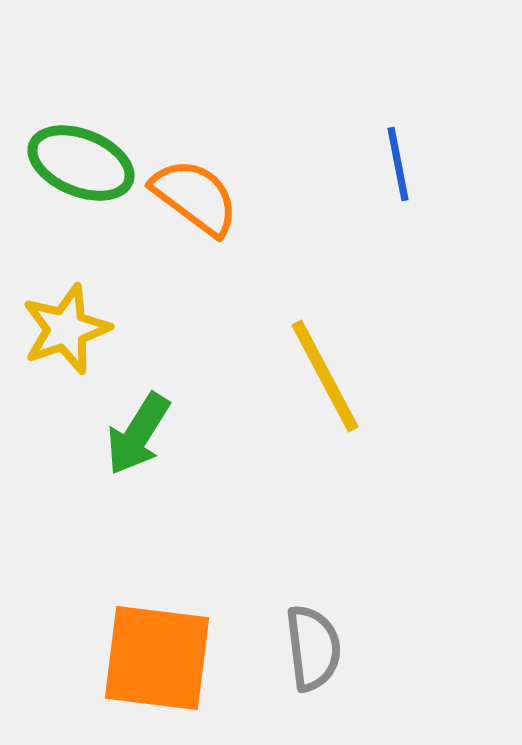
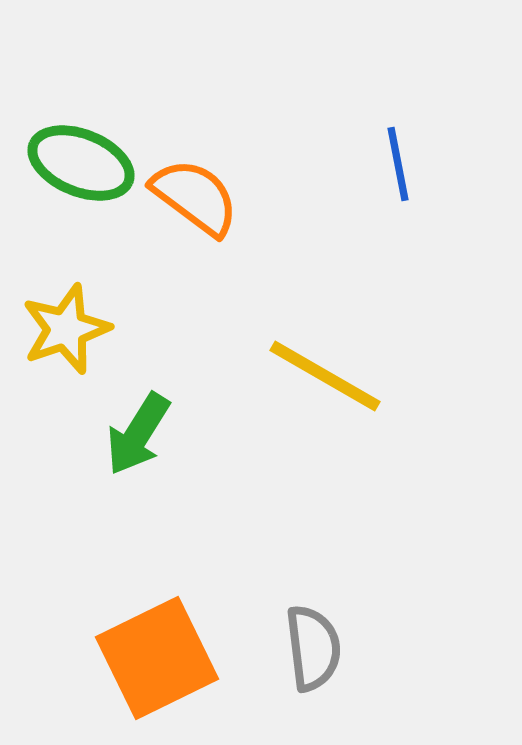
yellow line: rotated 32 degrees counterclockwise
orange square: rotated 33 degrees counterclockwise
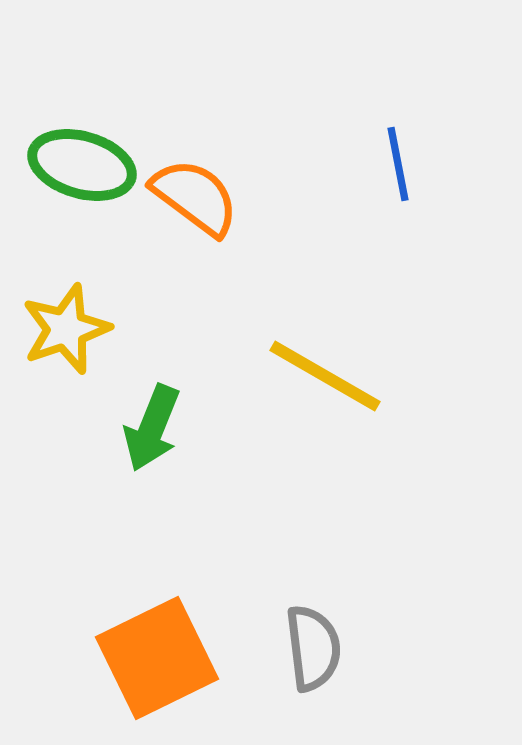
green ellipse: moved 1 px right, 2 px down; rotated 6 degrees counterclockwise
green arrow: moved 14 px right, 6 px up; rotated 10 degrees counterclockwise
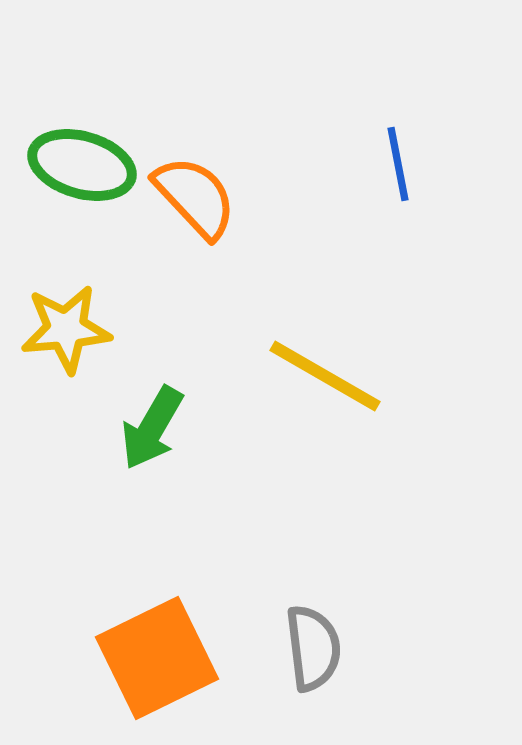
orange semicircle: rotated 10 degrees clockwise
yellow star: rotated 14 degrees clockwise
green arrow: rotated 8 degrees clockwise
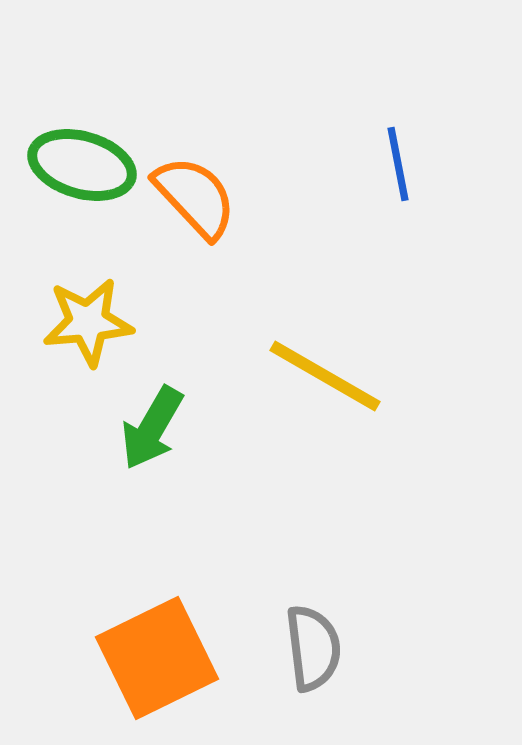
yellow star: moved 22 px right, 7 px up
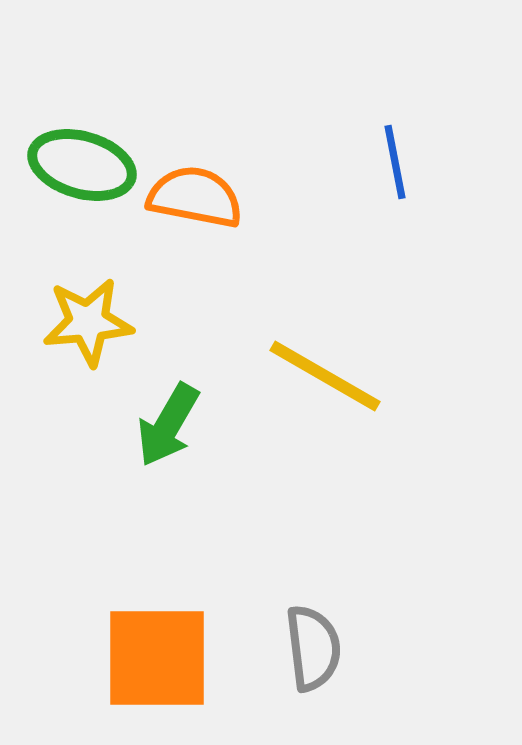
blue line: moved 3 px left, 2 px up
orange semicircle: rotated 36 degrees counterclockwise
green arrow: moved 16 px right, 3 px up
orange square: rotated 26 degrees clockwise
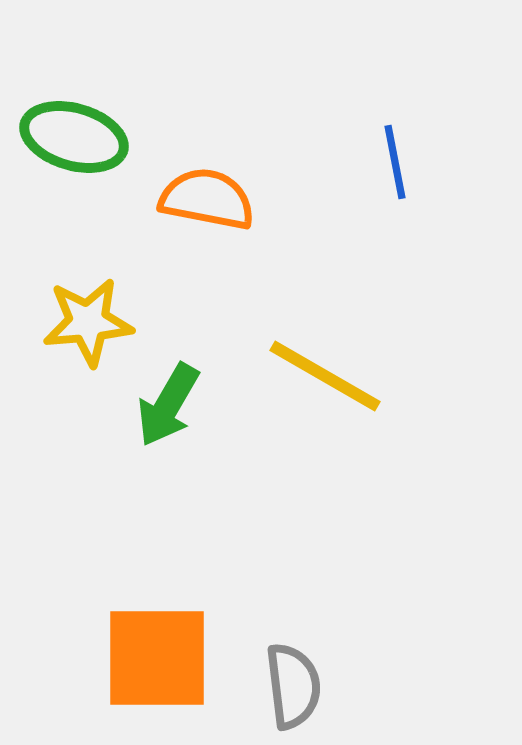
green ellipse: moved 8 px left, 28 px up
orange semicircle: moved 12 px right, 2 px down
green arrow: moved 20 px up
gray semicircle: moved 20 px left, 38 px down
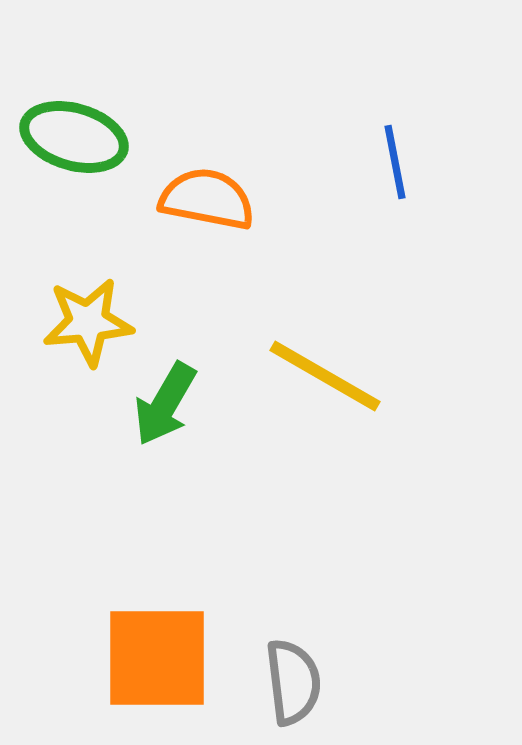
green arrow: moved 3 px left, 1 px up
gray semicircle: moved 4 px up
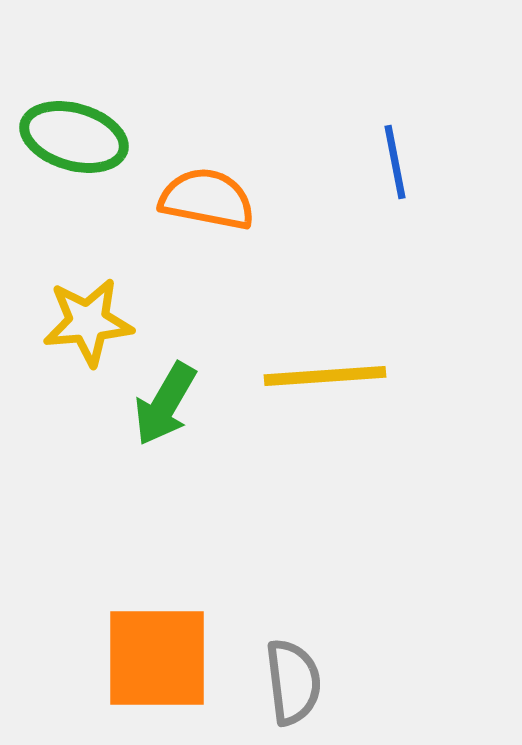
yellow line: rotated 34 degrees counterclockwise
